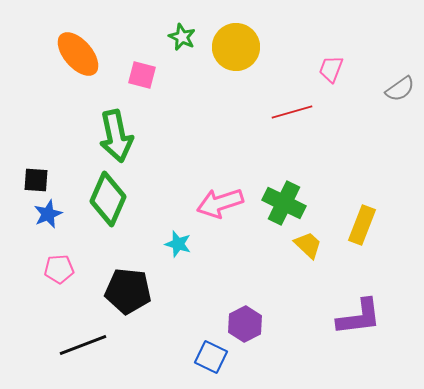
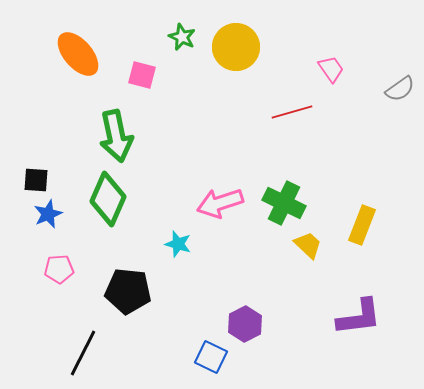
pink trapezoid: rotated 124 degrees clockwise
black line: moved 8 px down; rotated 42 degrees counterclockwise
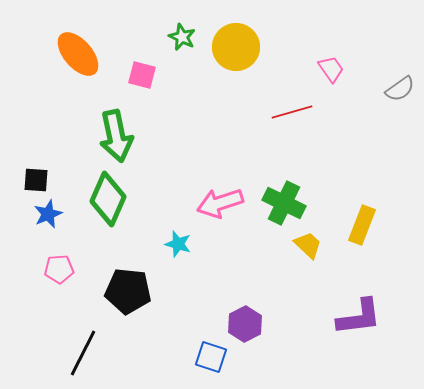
blue square: rotated 8 degrees counterclockwise
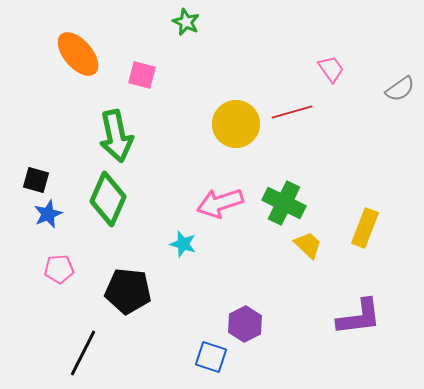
green star: moved 4 px right, 15 px up
yellow circle: moved 77 px down
black square: rotated 12 degrees clockwise
yellow rectangle: moved 3 px right, 3 px down
cyan star: moved 5 px right
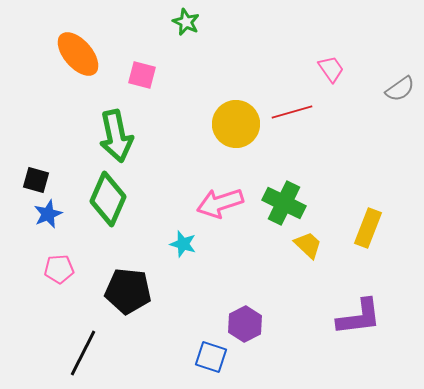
yellow rectangle: moved 3 px right
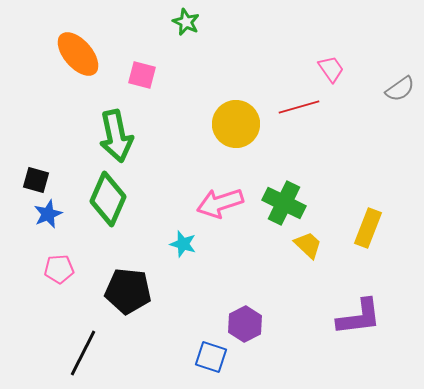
red line: moved 7 px right, 5 px up
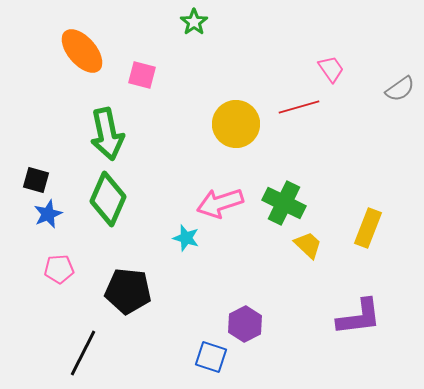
green star: moved 8 px right; rotated 12 degrees clockwise
orange ellipse: moved 4 px right, 3 px up
green arrow: moved 9 px left, 2 px up
cyan star: moved 3 px right, 6 px up
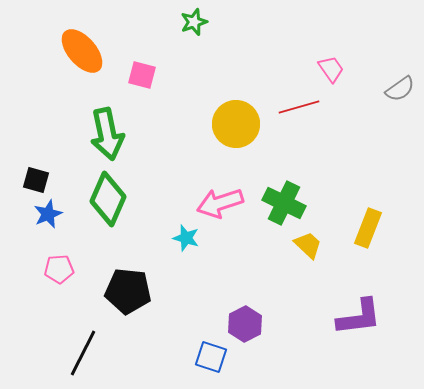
green star: rotated 16 degrees clockwise
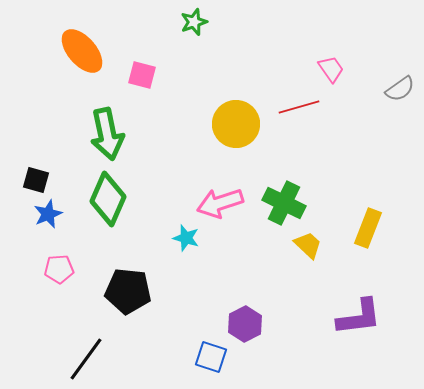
black line: moved 3 px right, 6 px down; rotated 9 degrees clockwise
